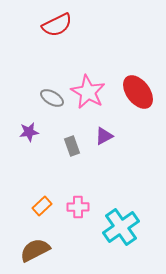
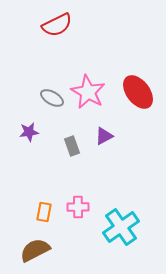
orange rectangle: moved 2 px right, 6 px down; rotated 36 degrees counterclockwise
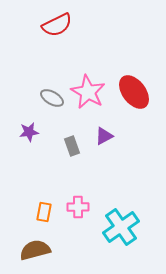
red ellipse: moved 4 px left
brown semicircle: rotated 12 degrees clockwise
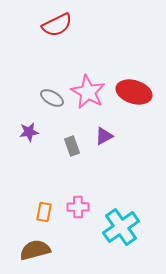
red ellipse: rotated 36 degrees counterclockwise
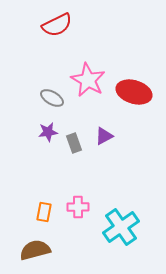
pink star: moved 12 px up
purple star: moved 19 px right
gray rectangle: moved 2 px right, 3 px up
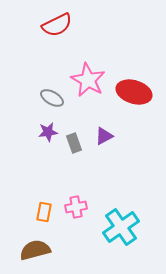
pink cross: moved 2 px left; rotated 10 degrees counterclockwise
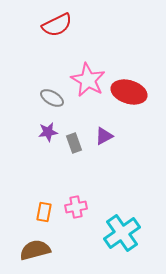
red ellipse: moved 5 px left
cyan cross: moved 1 px right, 6 px down
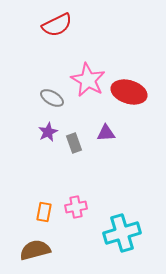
purple star: rotated 18 degrees counterclockwise
purple triangle: moved 2 px right, 3 px up; rotated 24 degrees clockwise
cyan cross: rotated 18 degrees clockwise
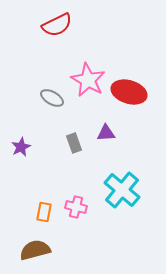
purple star: moved 27 px left, 15 px down
pink cross: rotated 25 degrees clockwise
cyan cross: moved 43 px up; rotated 33 degrees counterclockwise
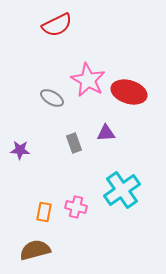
purple star: moved 1 px left, 3 px down; rotated 30 degrees clockwise
cyan cross: rotated 15 degrees clockwise
